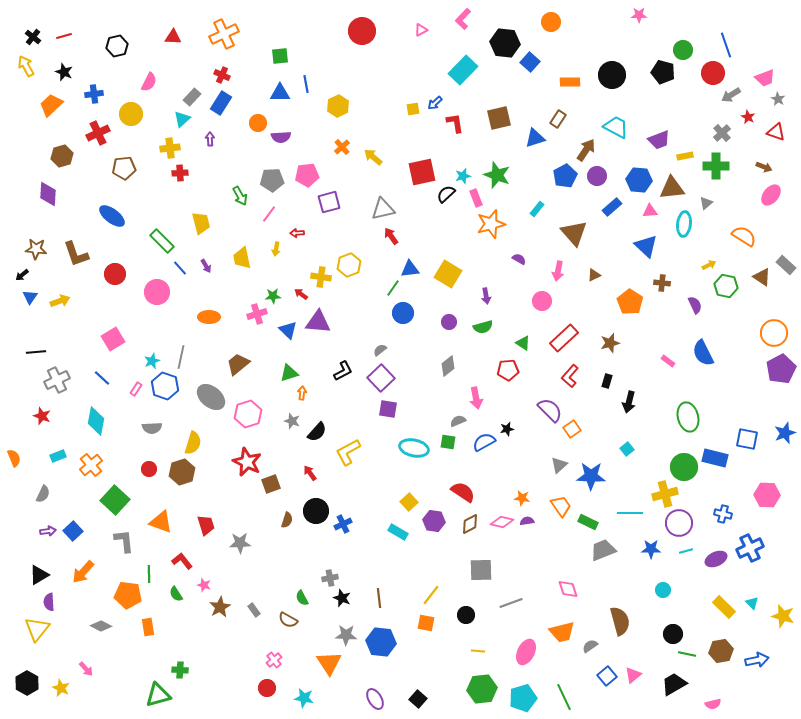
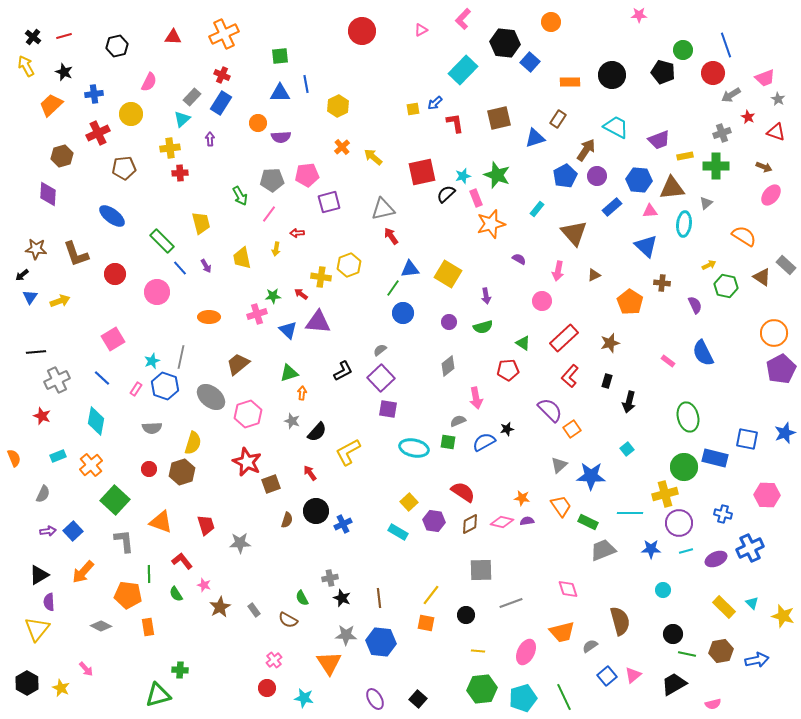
gray cross at (722, 133): rotated 24 degrees clockwise
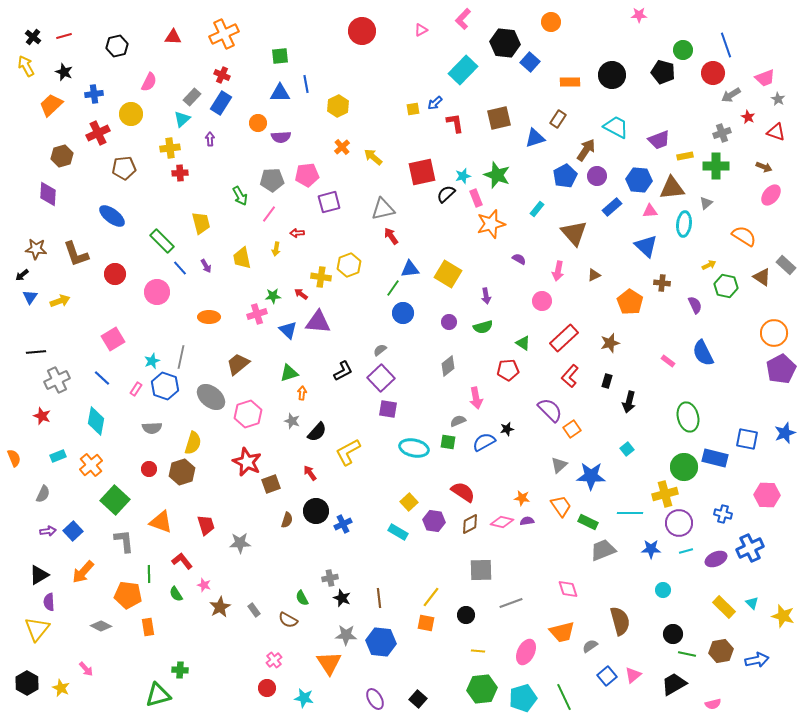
yellow line at (431, 595): moved 2 px down
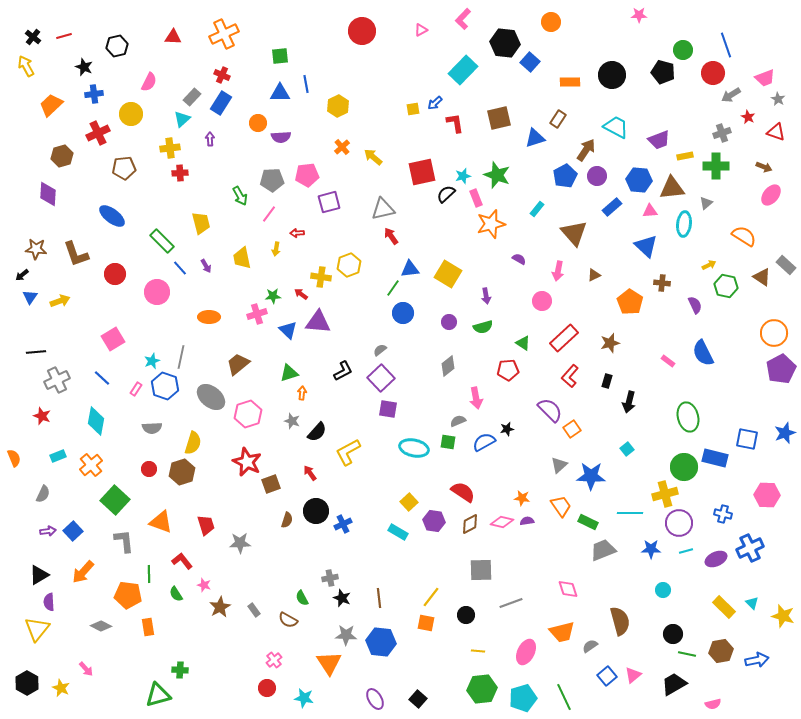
black star at (64, 72): moved 20 px right, 5 px up
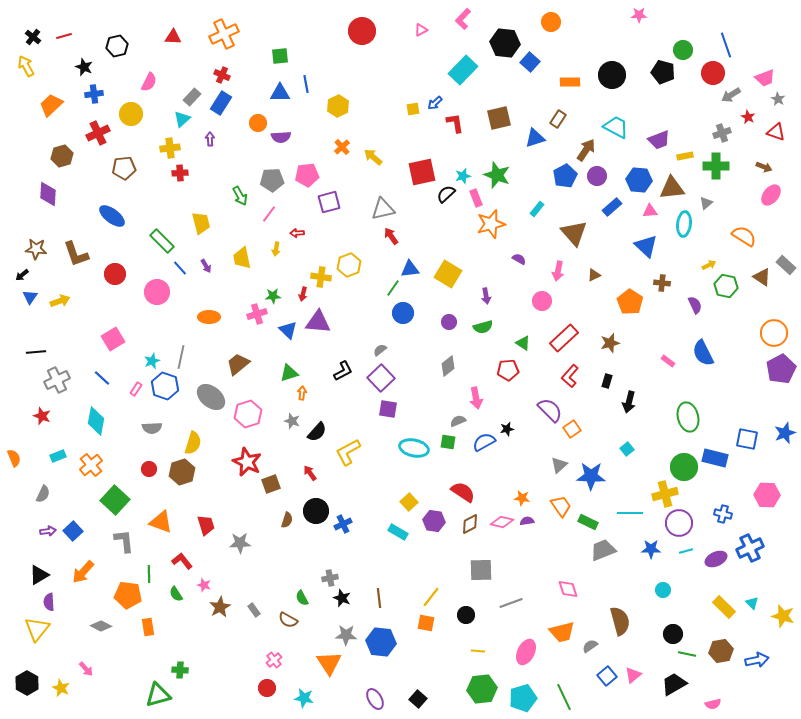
red arrow at (301, 294): moved 2 px right; rotated 112 degrees counterclockwise
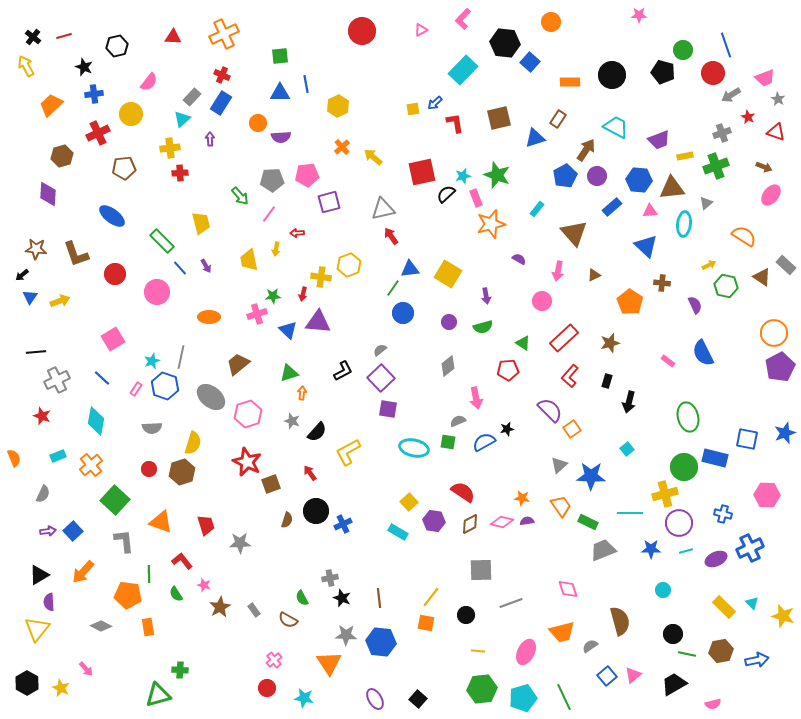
pink semicircle at (149, 82): rotated 12 degrees clockwise
green cross at (716, 166): rotated 20 degrees counterclockwise
green arrow at (240, 196): rotated 12 degrees counterclockwise
yellow trapezoid at (242, 258): moved 7 px right, 2 px down
purple pentagon at (781, 369): moved 1 px left, 2 px up
